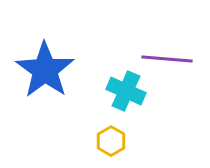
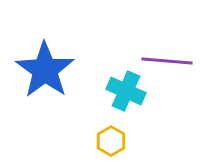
purple line: moved 2 px down
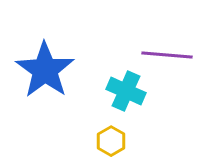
purple line: moved 6 px up
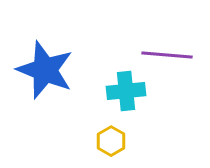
blue star: rotated 14 degrees counterclockwise
cyan cross: rotated 30 degrees counterclockwise
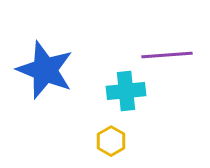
purple line: rotated 9 degrees counterclockwise
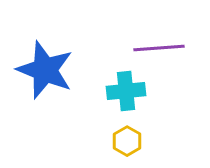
purple line: moved 8 px left, 7 px up
yellow hexagon: moved 16 px right
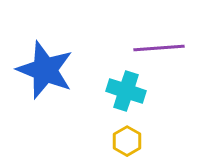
cyan cross: rotated 24 degrees clockwise
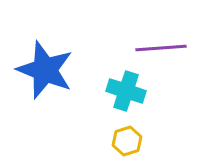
purple line: moved 2 px right
yellow hexagon: rotated 12 degrees clockwise
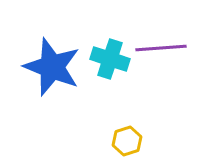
blue star: moved 7 px right, 3 px up
cyan cross: moved 16 px left, 32 px up
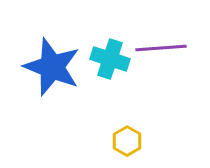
yellow hexagon: rotated 12 degrees counterclockwise
